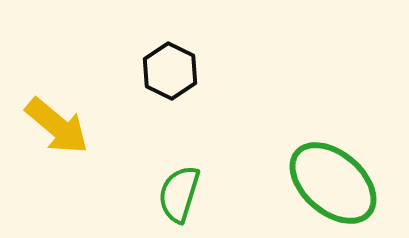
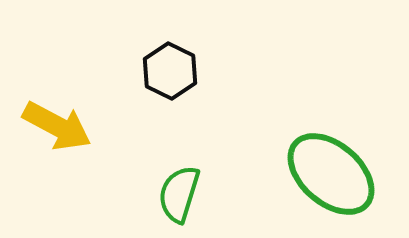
yellow arrow: rotated 12 degrees counterclockwise
green ellipse: moved 2 px left, 9 px up
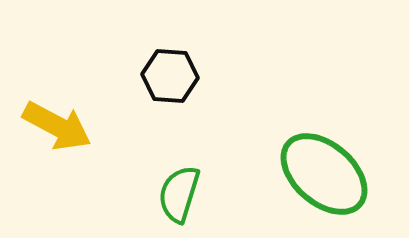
black hexagon: moved 5 px down; rotated 22 degrees counterclockwise
green ellipse: moved 7 px left
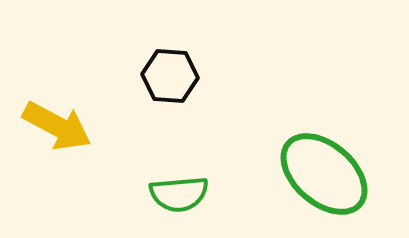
green semicircle: rotated 112 degrees counterclockwise
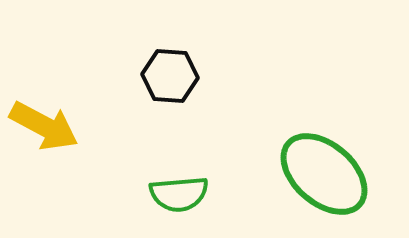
yellow arrow: moved 13 px left
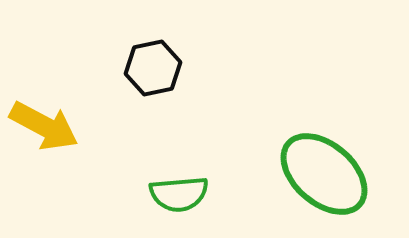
black hexagon: moved 17 px left, 8 px up; rotated 16 degrees counterclockwise
